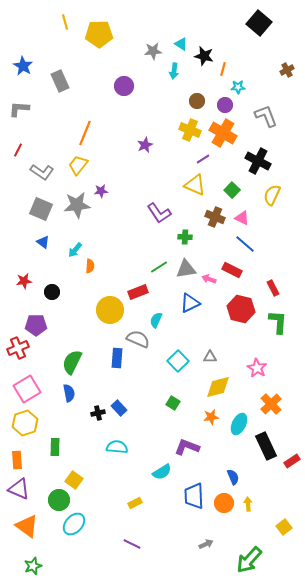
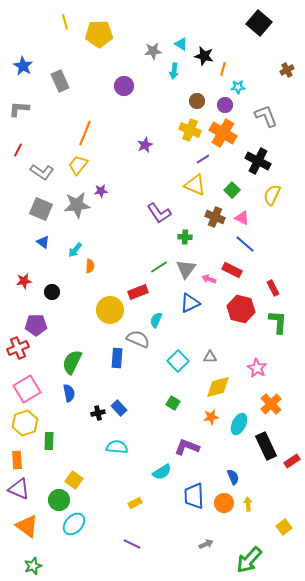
gray triangle at (186, 269): rotated 45 degrees counterclockwise
green rectangle at (55, 447): moved 6 px left, 6 px up
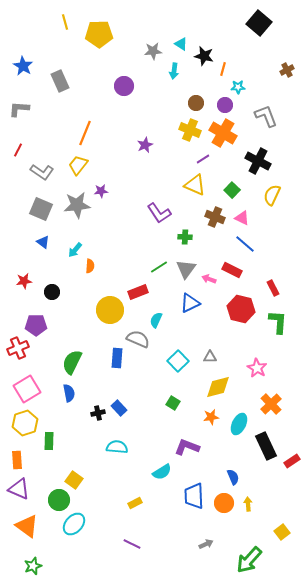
brown circle at (197, 101): moved 1 px left, 2 px down
yellow square at (284, 527): moved 2 px left, 5 px down
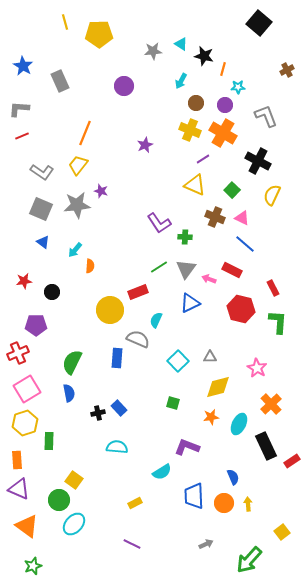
cyan arrow at (174, 71): moved 7 px right, 10 px down; rotated 21 degrees clockwise
red line at (18, 150): moved 4 px right, 14 px up; rotated 40 degrees clockwise
purple star at (101, 191): rotated 24 degrees clockwise
purple L-shape at (159, 213): moved 10 px down
red cross at (18, 348): moved 5 px down
green square at (173, 403): rotated 16 degrees counterclockwise
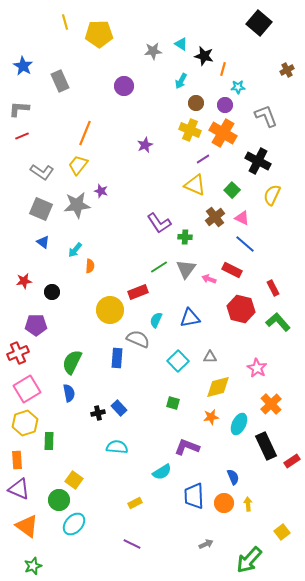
brown cross at (215, 217): rotated 30 degrees clockwise
blue triangle at (190, 303): moved 15 px down; rotated 15 degrees clockwise
green L-shape at (278, 322): rotated 45 degrees counterclockwise
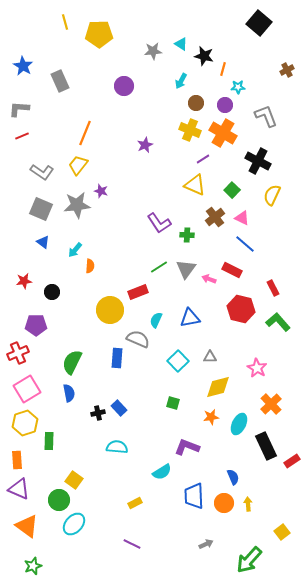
green cross at (185, 237): moved 2 px right, 2 px up
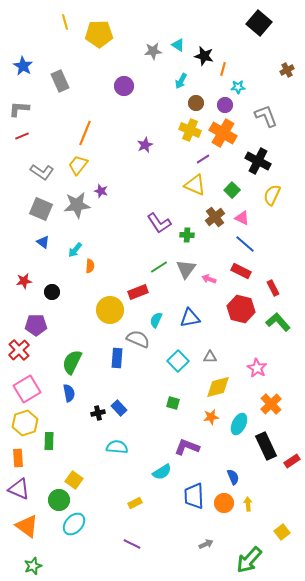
cyan triangle at (181, 44): moved 3 px left, 1 px down
red rectangle at (232, 270): moved 9 px right, 1 px down
red cross at (18, 353): moved 1 px right, 3 px up; rotated 20 degrees counterclockwise
orange rectangle at (17, 460): moved 1 px right, 2 px up
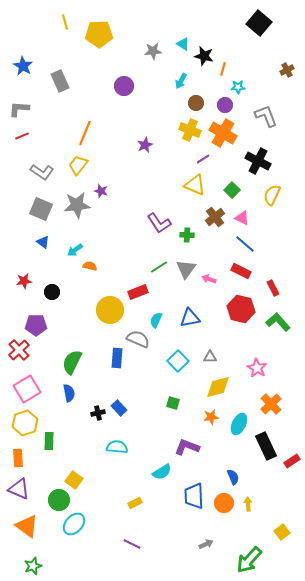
cyan triangle at (178, 45): moved 5 px right, 1 px up
cyan arrow at (75, 250): rotated 14 degrees clockwise
orange semicircle at (90, 266): rotated 80 degrees counterclockwise
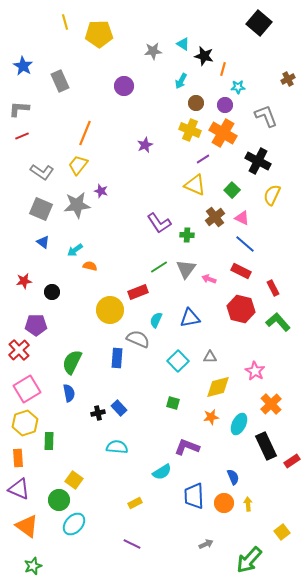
brown cross at (287, 70): moved 1 px right, 9 px down
pink star at (257, 368): moved 2 px left, 3 px down
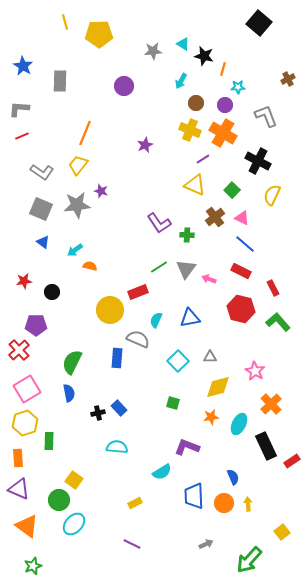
gray rectangle at (60, 81): rotated 25 degrees clockwise
